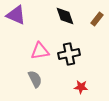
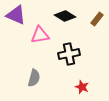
black diamond: rotated 40 degrees counterclockwise
pink triangle: moved 16 px up
gray semicircle: moved 1 px left, 1 px up; rotated 42 degrees clockwise
red star: moved 1 px right; rotated 16 degrees clockwise
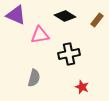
brown rectangle: moved 1 px down
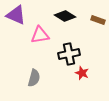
brown rectangle: moved 1 px right; rotated 72 degrees clockwise
red star: moved 14 px up
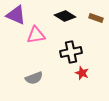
brown rectangle: moved 2 px left, 2 px up
pink triangle: moved 4 px left
black cross: moved 2 px right, 2 px up
gray semicircle: rotated 54 degrees clockwise
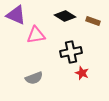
brown rectangle: moved 3 px left, 3 px down
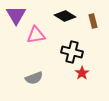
purple triangle: rotated 35 degrees clockwise
brown rectangle: rotated 56 degrees clockwise
black cross: moved 1 px right; rotated 25 degrees clockwise
red star: rotated 16 degrees clockwise
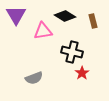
pink triangle: moved 7 px right, 4 px up
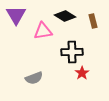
black cross: rotated 15 degrees counterclockwise
